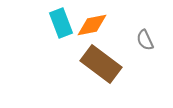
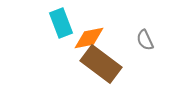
orange diamond: moved 3 px left, 13 px down
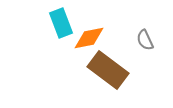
brown rectangle: moved 7 px right, 6 px down
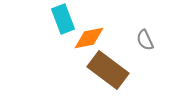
cyan rectangle: moved 2 px right, 4 px up
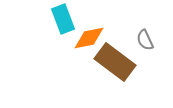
brown rectangle: moved 7 px right, 8 px up
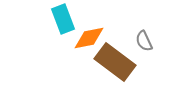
gray semicircle: moved 1 px left, 1 px down
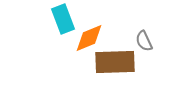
orange diamond: rotated 12 degrees counterclockwise
brown rectangle: rotated 39 degrees counterclockwise
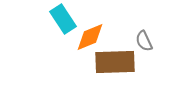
cyan rectangle: rotated 12 degrees counterclockwise
orange diamond: moved 1 px right, 1 px up
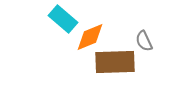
cyan rectangle: rotated 16 degrees counterclockwise
